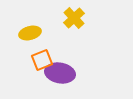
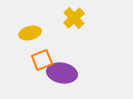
purple ellipse: moved 2 px right
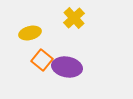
orange square: rotated 30 degrees counterclockwise
purple ellipse: moved 5 px right, 6 px up
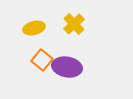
yellow cross: moved 6 px down
yellow ellipse: moved 4 px right, 5 px up
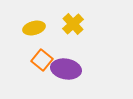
yellow cross: moved 1 px left
purple ellipse: moved 1 px left, 2 px down
